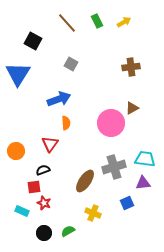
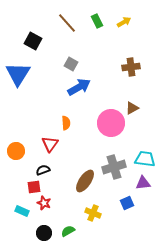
blue arrow: moved 20 px right, 12 px up; rotated 10 degrees counterclockwise
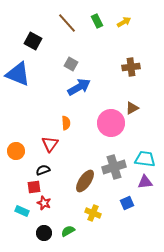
blue triangle: rotated 40 degrees counterclockwise
purple triangle: moved 2 px right, 1 px up
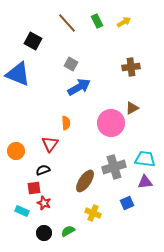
red square: moved 1 px down
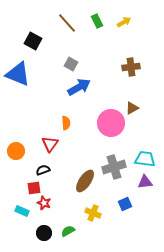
blue square: moved 2 px left, 1 px down
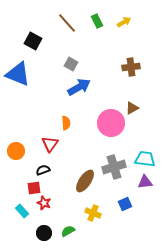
cyan rectangle: rotated 24 degrees clockwise
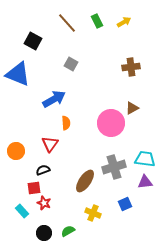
blue arrow: moved 25 px left, 12 px down
